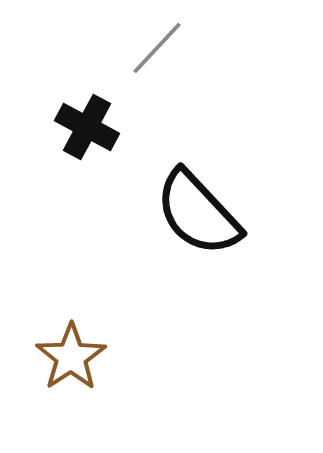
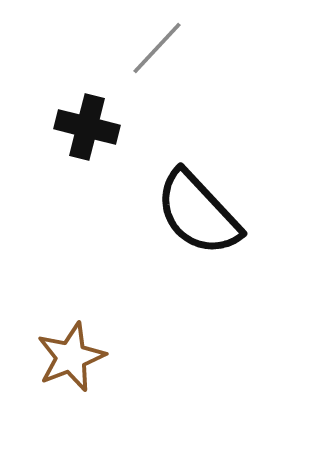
black cross: rotated 14 degrees counterclockwise
brown star: rotated 12 degrees clockwise
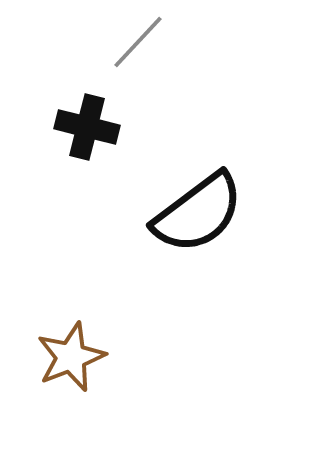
gray line: moved 19 px left, 6 px up
black semicircle: rotated 84 degrees counterclockwise
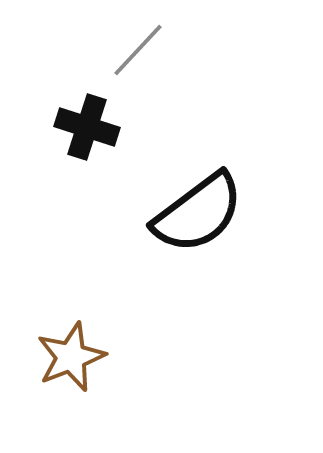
gray line: moved 8 px down
black cross: rotated 4 degrees clockwise
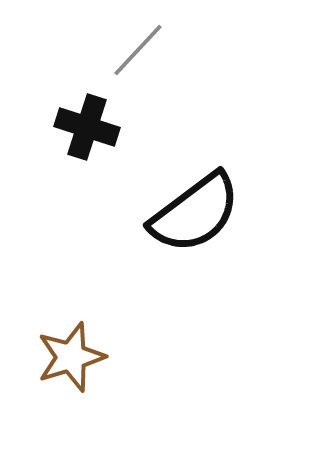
black semicircle: moved 3 px left
brown star: rotated 4 degrees clockwise
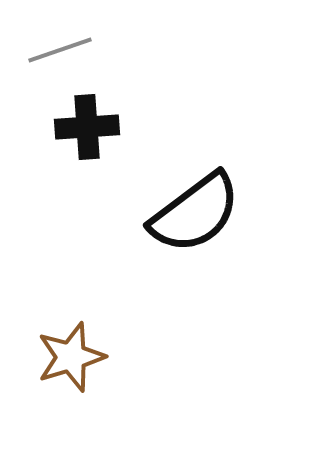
gray line: moved 78 px left; rotated 28 degrees clockwise
black cross: rotated 22 degrees counterclockwise
